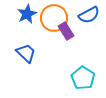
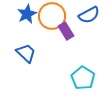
orange circle: moved 2 px left, 2 px up
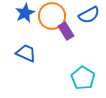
blue star: moved 2 px left, 1 px up
blue trapezoid: rotated 20 degrees counterclockwise
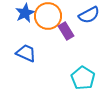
orange circle: moved 4 px left
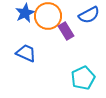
cyan pentagon: rotated 15 degrees clockwise
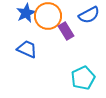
blue star: moved 1 px right
blue trapezoid: moved 1 px right, 4 px up
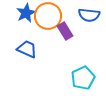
blue semicircle: rotated 35 degrees clockwise
purple rectangle: moved 1 px left
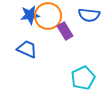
blue star: moved 4 px right, 2 px down; rotated 18 degrees clockwise
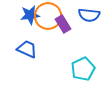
purple rectangle: moved 2 px left, 7 px up
cyan pentagon: moved 9 px up
